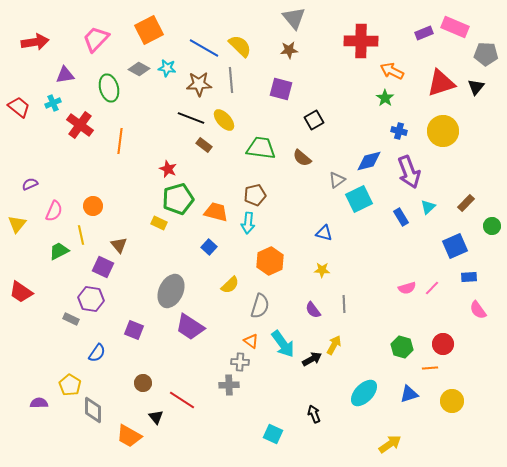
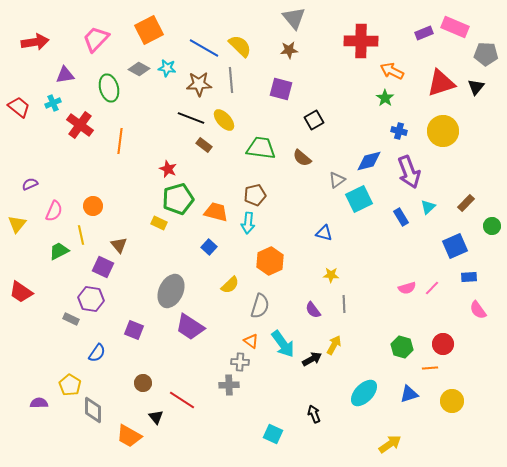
yellow star at (322, 270): moved 9 px right, 5 px down
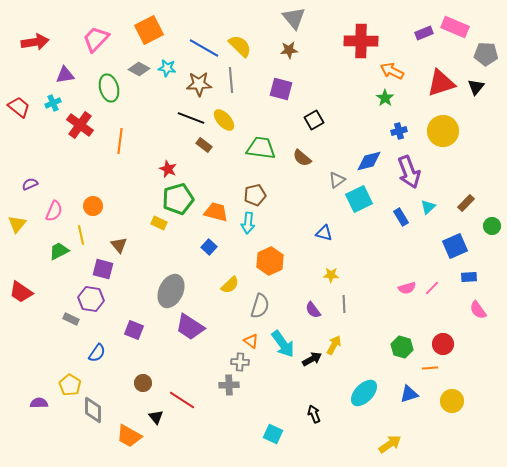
blue cross at (399, 131): rotated 28 degrees counterclockwise
purple square at (103, 267): moved 2 px down; rotated 10 degrees counterclockwise
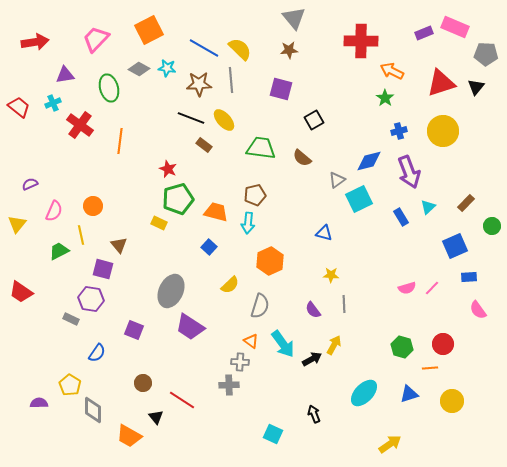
yellow semicircle at (240, 46): moved 3 px down
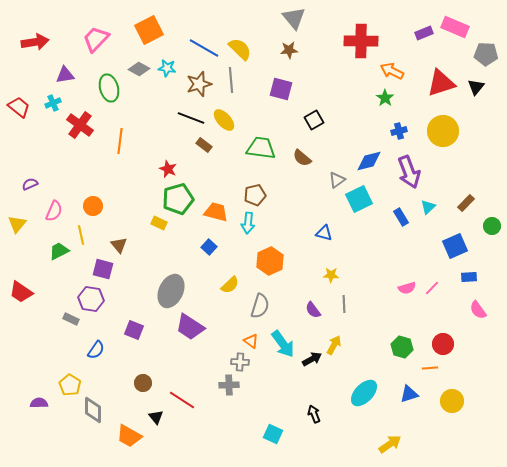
brown star at (199, 84): rotated 15 degrees counterclockwise
blue semicircle at (97, 353): moved 1 px left, 3 px up
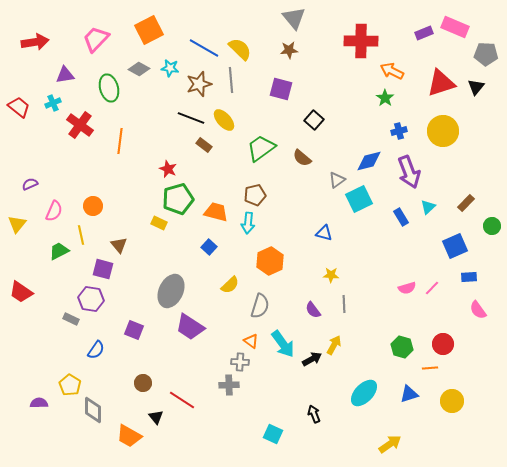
cyan star at (167, 68): moved 3 px right
black square at (314, 120): rotated 18 degrees counterclockwise
green trapezoid at (261, 148): rotated 44 degrees counterclockwise
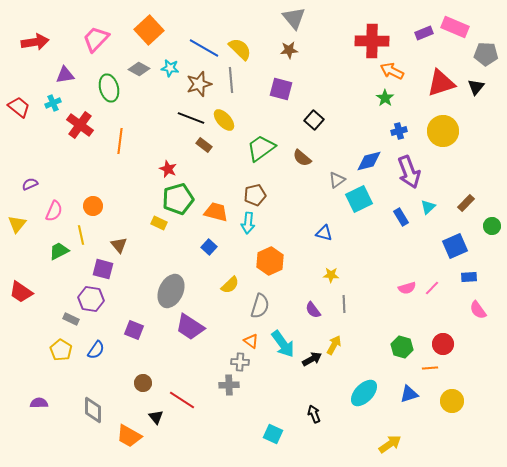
orange square at (149, 30): rotated 16 degrees counterclockwise
red cross at (361, 41): moved 11 px right
yellow pentagon at (70, 385): moved 9 px left, 35 px up
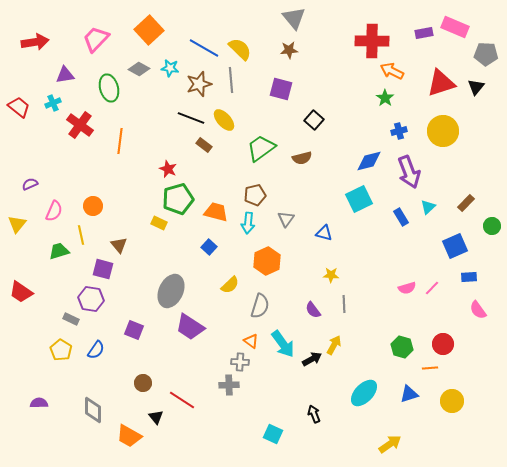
purple rectangle at (424, 33): rotated 12 degrees clockwise
brown semicircle at (302, 158): rotated 54 degrees counterclockwise
gray triangle at (337, 180): moved 51 px left, 39 px down; rotated 18 degrees counterclockwise
green trapezoid at (59, 251): rotated 10 degrees clockwise
orange hexagon at (270, 261): moved 3 px left
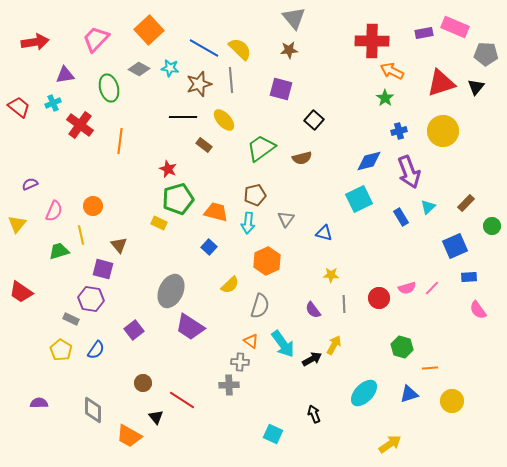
black line at (191, 118): moved 8 px left, 1 px up; rotated 20 degrees counterclockwise
purple square at (134, 330): rotated 30 degrees clockwise
red circle at (443, 344): moved 64 px left, 46 px up
